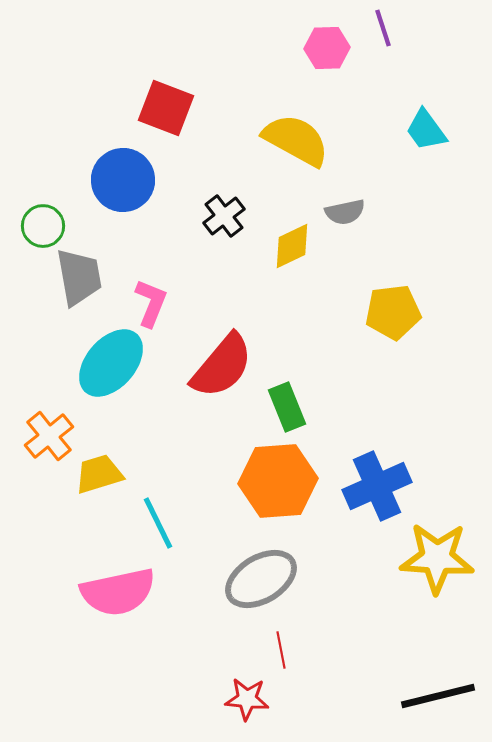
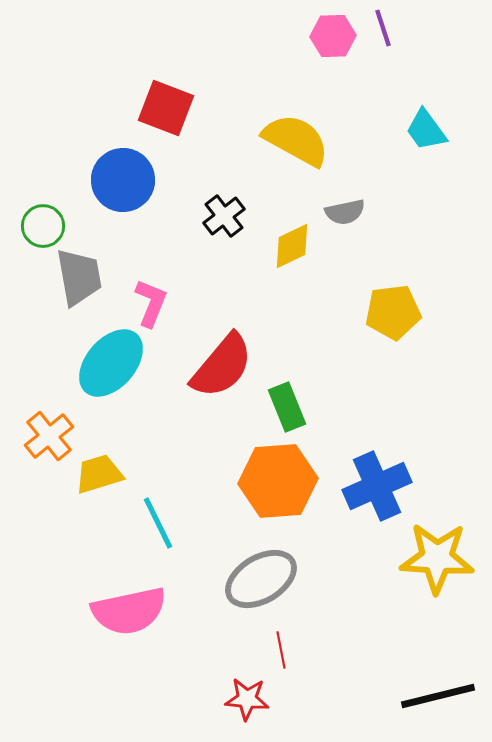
pink hexagon: moved 6 px right, 12 px up
pink semicircle: moved 11 px right, 19 px down
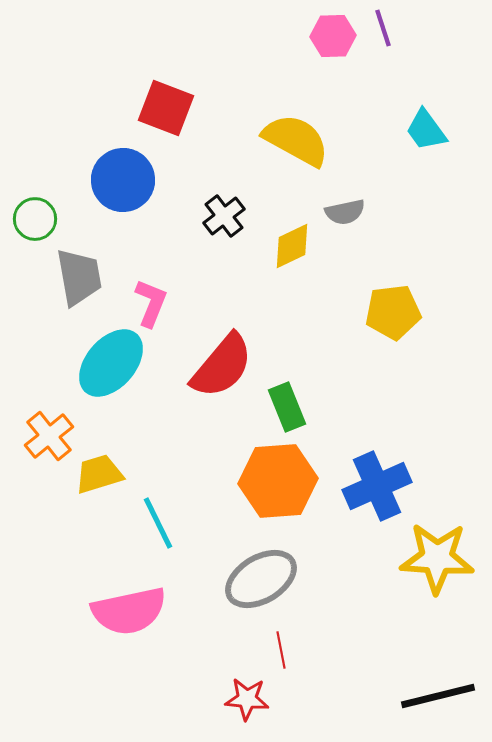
green circle: moved 8 px left, 7 px up
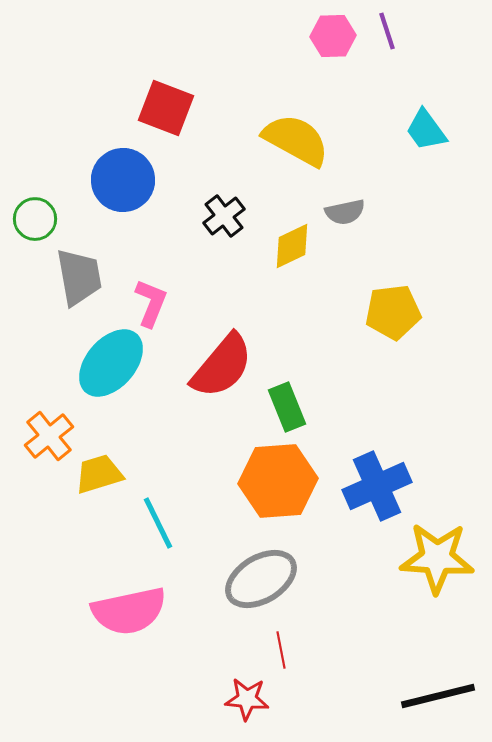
purple line: moved 4 px right, 3 px down
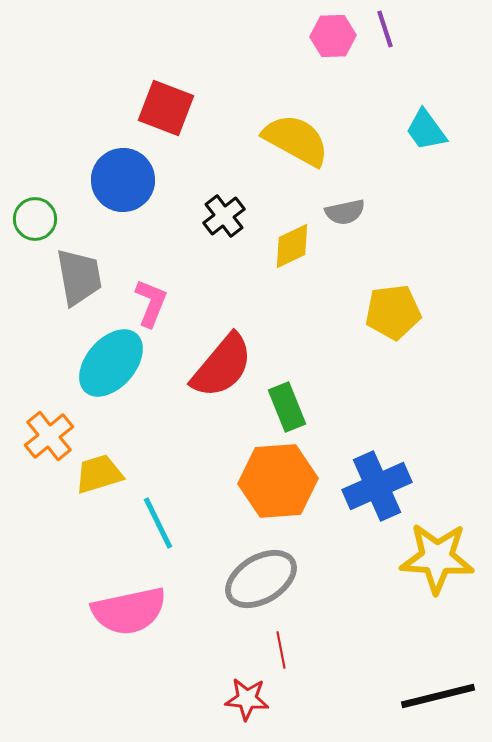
purple line: moved 2 px left, 2 px up
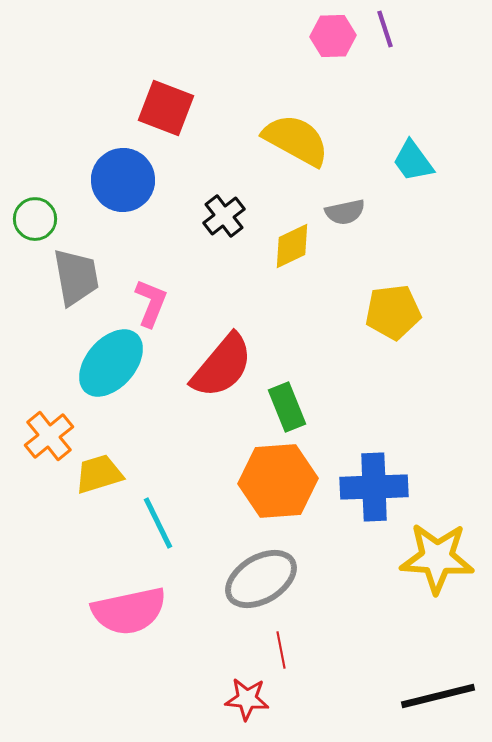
cyan trapezoid: moved 13 px left, 31 px down
gray trapezoid: moved 3 px left
blue cross: moved 3 px left, 1 px down; rotated 22 degrees clockwise
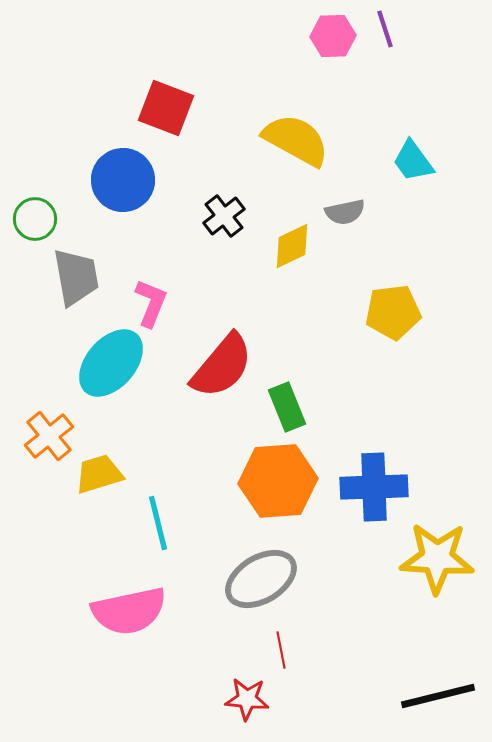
cyan line: rotated 12 degrees clockwise
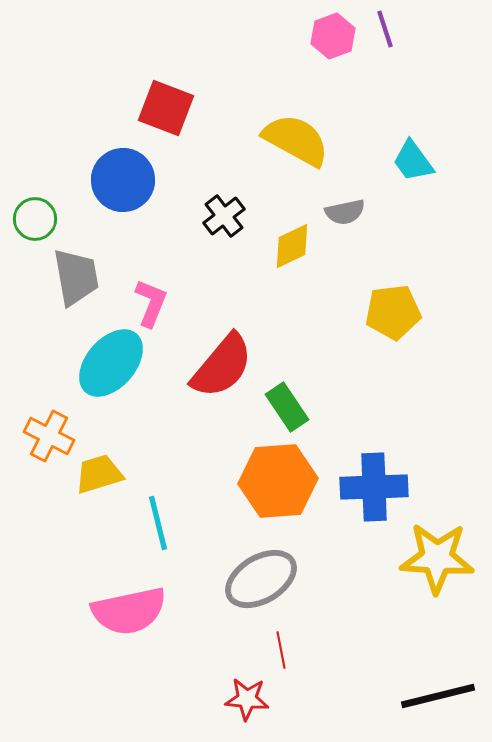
pink hexagon: rotated 18 degrees counterclockwise
green rectangle: rotated 12 degrees counterclockwise
orange cross: rotated 24 degrees counterclockwise
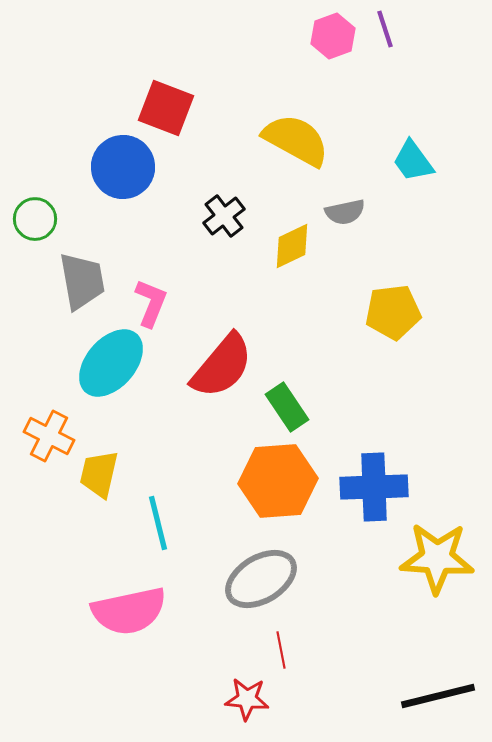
blue circle: moved 13 px up
gray trapezoid: moved 6 px right, 4 px down
yellow trapezoid: rotated 60 degrees counterclockwise
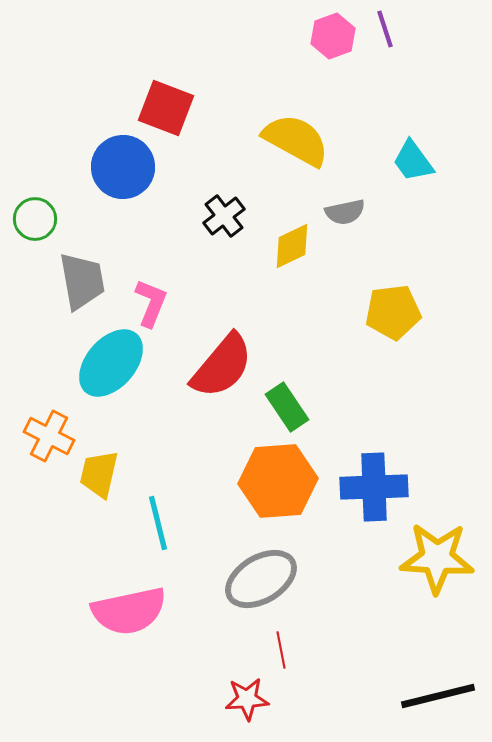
red star: rotated 9 degrees counterclockwise
